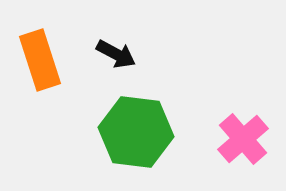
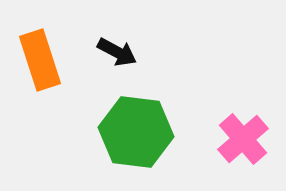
black arrow: moved 1 px right, 2 px up
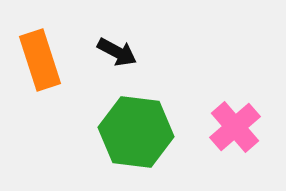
pink cross: moved 8 px left, 12 px up
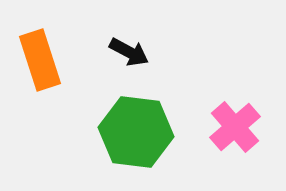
black arrow: moved 12 px right
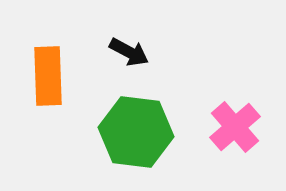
orange rectangle: moved 8 px right, 16 px down; rotated 16 degrees clockwise
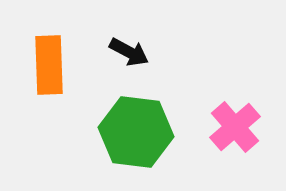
orange rectangle: moved 1 px right, 11 px up
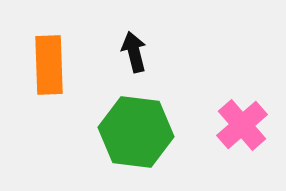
black arrow: moved 5 px right; rotated 132 degrees counterclockwise
pink cross: moved 7 px right, 2 px up
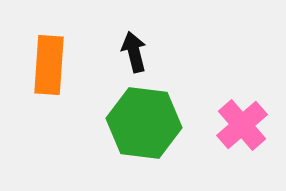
orange rectangle: rotated 6 degrees clockwise
green hexagon: moved 8 px right, 9 px up
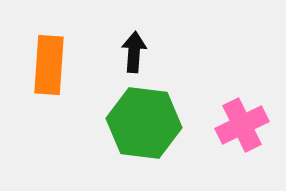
black arrow: rotated 18 degrees clockwise
pink cross: rotated 15 degrees clockwise
